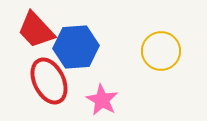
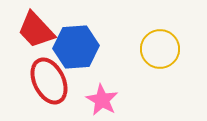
yellow circle: moved 1 px left, 2 px up
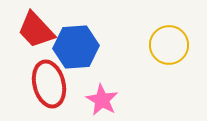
yellow circle: moved 9 px right, 4 px up
red ellipse: moved 3 px down; rotated 12 degrees clockwise
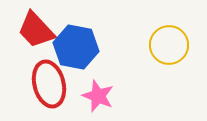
blue hexagon: rotated 15 degrees clockwise
pink star: moved 4 px left, 4 px up; rotated 8 degrees counterclockwise
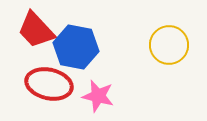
red ellipse: rotated 63 degrees counterclockwise
pink star: rotated 8 degrees counterclockwise
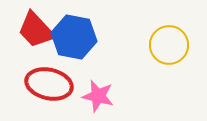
blue hexagon: moved 2 px left, 10 px up
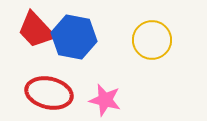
yellow circle: moved 17 px left, 5 px up
red ellipse: moved 9 px down
pink star: moved 7 px right, 4 px down
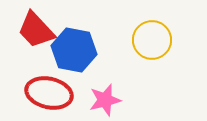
blue hexagon: moved 13 px down
pink star: rotated 28 degrees counterclockwise
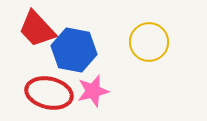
red trapezoid: moved 1 px right, 1 px up
yellow circle: moved 3 px left, 2 px down
pink star: moved 12 px left, 9 px up
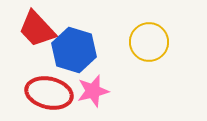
blue hexagon: rotated 6 degrees clockwise
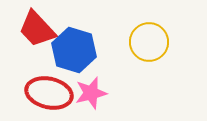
pink star: moved 2 px left, 2 px down
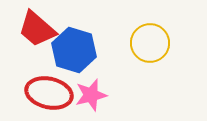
red trapezoid: rotated 6 degrees counterclockwise
yellow circle: moved 1 px right, 1 px down
pink star: moved 2 px down
